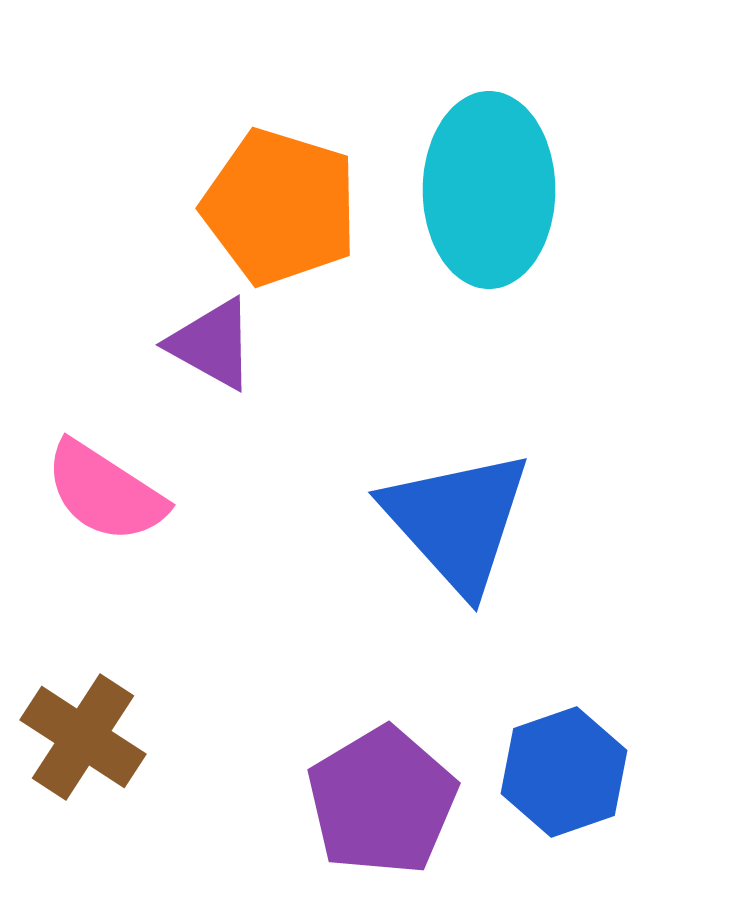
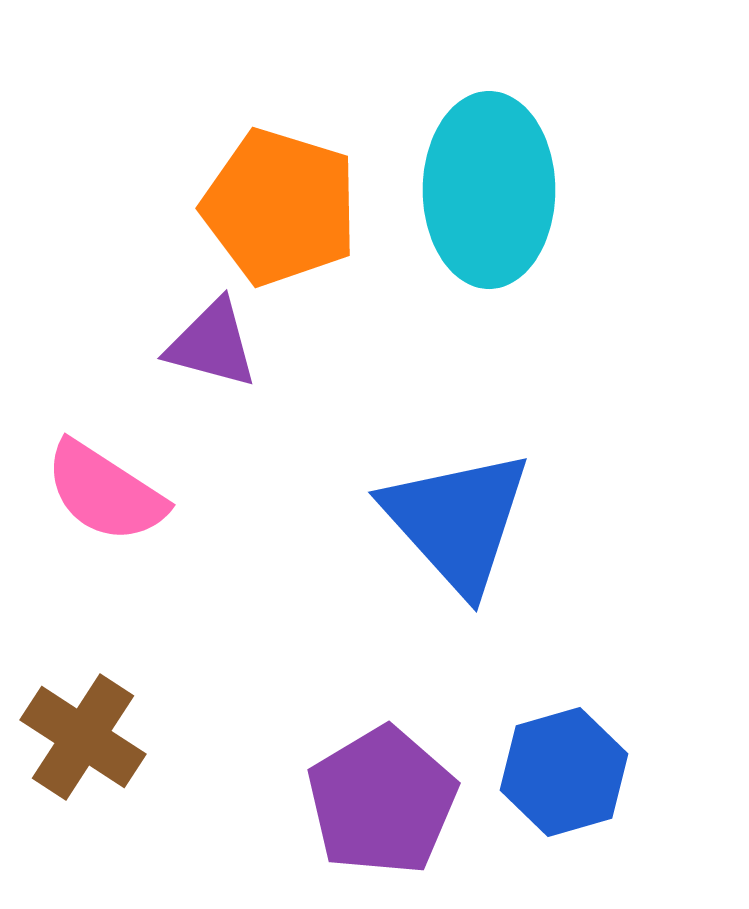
purple triangle: rotated 14 degrees counterclockwise
blue hexagon: rotated 3 degrees clockwise
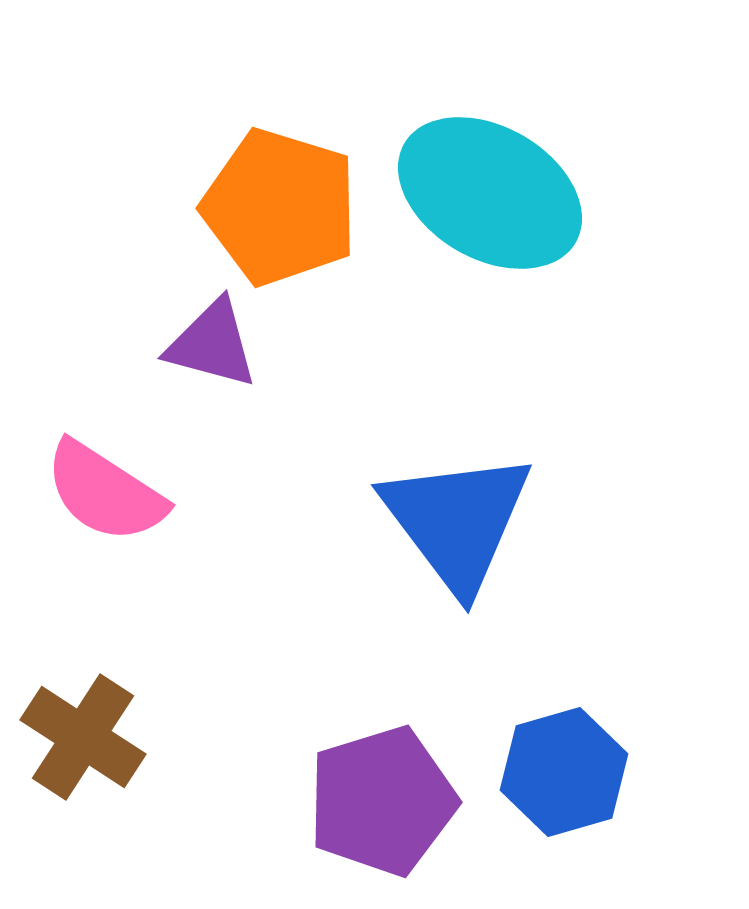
cyan ellipse: moved 1 px right, 3 px down; rotated 60 degrees counterclockwise
blue triangle: rotated 5 degrees clockwise
purple pentagon: rotated 14 degrees clockwise
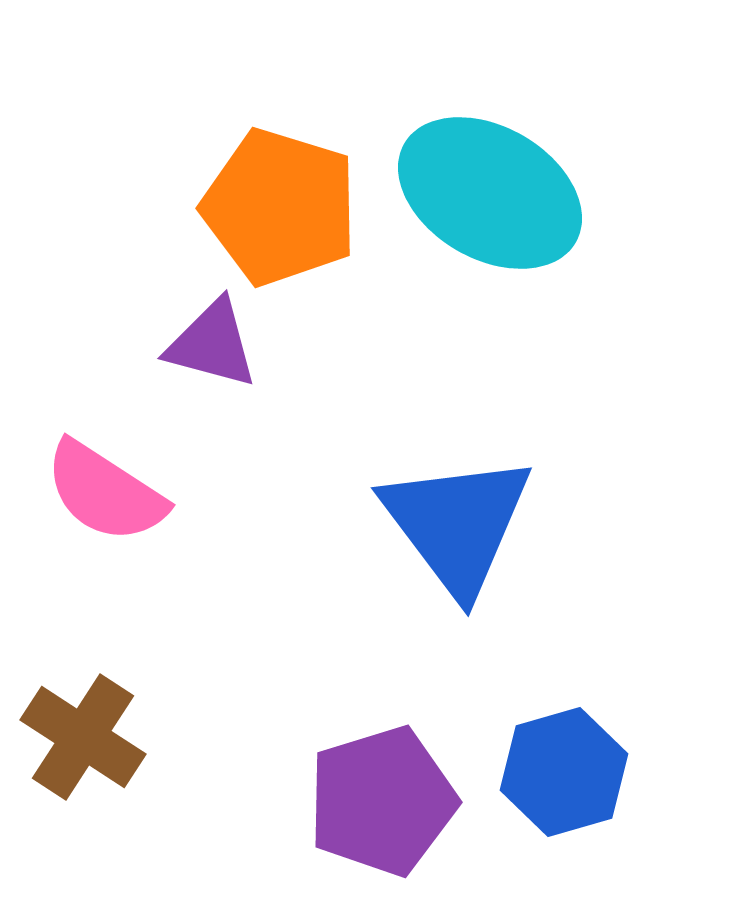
blue triangle: moved 3 px down
